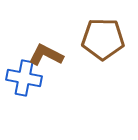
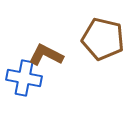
brown pentagon: rotated 12 degrees clockwise
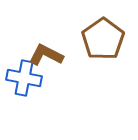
brown pentagon: rotated 24 degrees clockwise
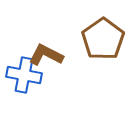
blue cross: moved 3 px up
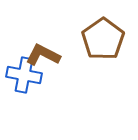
brown L-shape: moved 3 px left
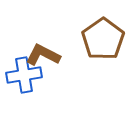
blue cross: rotated 20 degrees counterclockwise
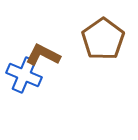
blue cross: rotated 32 degrees clockwise
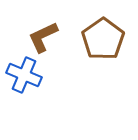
brown L-shape: moved 18 px up; rotated 52 degrees counterclockwise
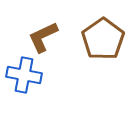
blue cross: rotated 12 degrees counterclockwise
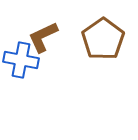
blue cross: moved 3 px left, 15 px up
